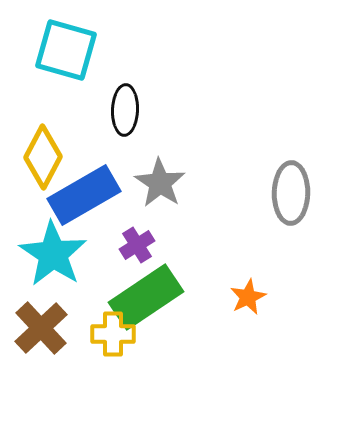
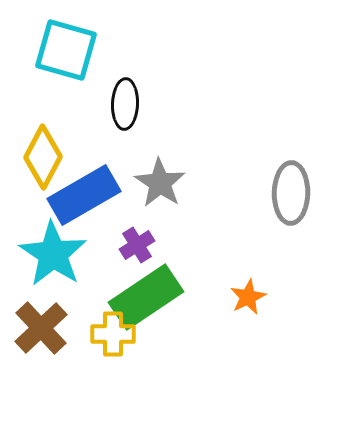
black ellipse: moved 6 px up
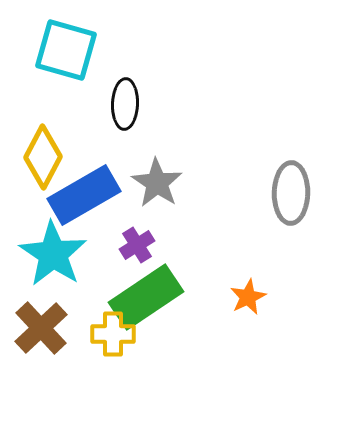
gray star: moved 3 px left
